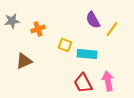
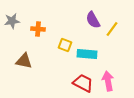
orange cross: rotated 24 degrees clockwise
brown triangle: rotated 36 degrees clockwise
red trapezoid: rotated 145 degrees clockwise
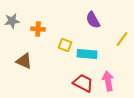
yellow line: moved 10 px right, 10 px down
brown triangle: rotated 12 degrees clockwise
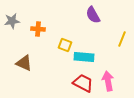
purple semicircle: moved 5 px up
yellow line: rotated 14 degrees counterclockwise
cyan rectangle: moved 3 px left, 3 px down
brown triangle: moved 2 px down
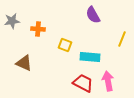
cyan rectangle: moved 6 px right
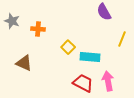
purple semicircle: moved 11 px right, 3 px up
gray star: rotated 28 degrees clockwise
yellow square: moved 3 px right, 2 px down; rotated 24 degrees clockwise
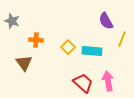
purple semicircle: moved 2 px right, 9 px down
orange cross: moved 2 px left, 11 px down
cyan rectangle: moved 2 px right, 6 px up
brown triangle: rotated 30 degrees clockwise
red trapezoid: rotated 15 degrees clockwise
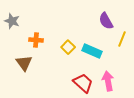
cyan rectangle: rotated 18 degrees clockwise
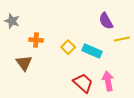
yellow line: rotated 56 degrees clockwise
